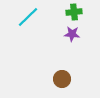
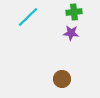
purple star: moved 1 px left, 1 px up
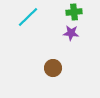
brown circle: moved 9 px left, 11 px up
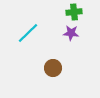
cyan line: moved 16 px down
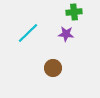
purple star: moved 5 px left, 1 px down
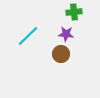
cyan line: moved 3 px down
brown circle: moved 8 px right, 14 px up
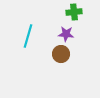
cyan line: rotated 30 degrees counterclockwise
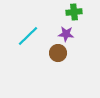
cyan line: rotated 30 degrees clockwise
brown circle: moved 3 px left, 1 px up
